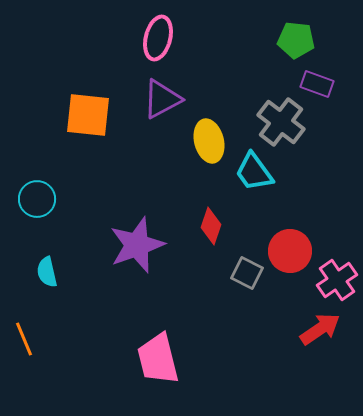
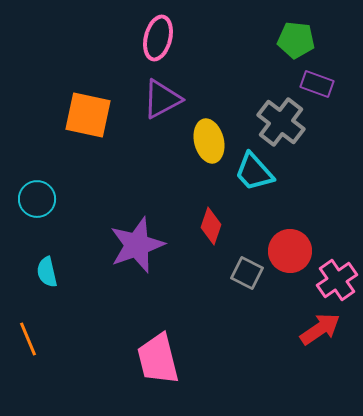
orange square: rotated 6 degrees clockwise
cyan trapezoid: rotated 6 degrees counterclockwise
orange line: moved 4 px right
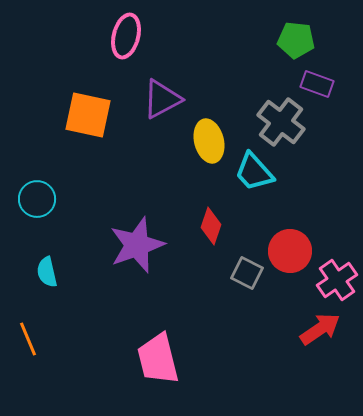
pink ellipse: moved 32 px left, 2 px up
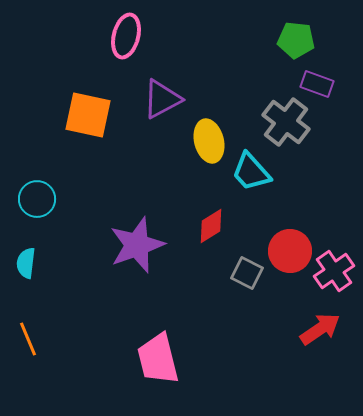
gray cross: moved 5 px right
cyan trapezoid: moved 3 px left
red diamond: rotated 39 degrees clockwise
cyan semicircle: moved 21 px left, 9 px up; rotated 20 degrees clockwise
pink cross: moved 3 px left, 9 px up
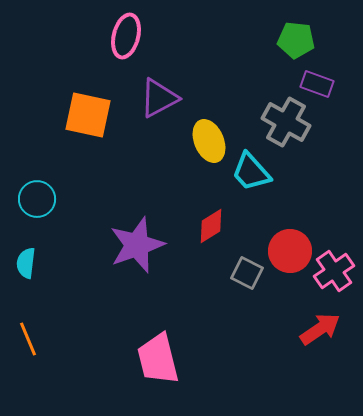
purple triangle: moved 3 px left, 1 px up
gray cross: rotated 9 degrees counterclockwise
yellow ellipse: rotated 9 degrees counterclockwise
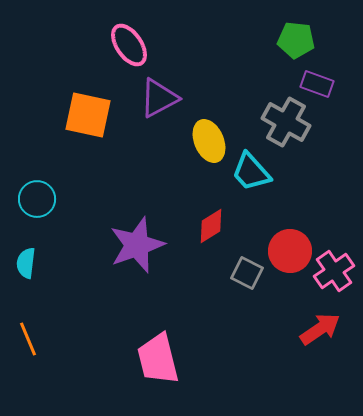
pink ellipse: moved 3 px right, 9 px down; rotated 48 degrees counterclockwise
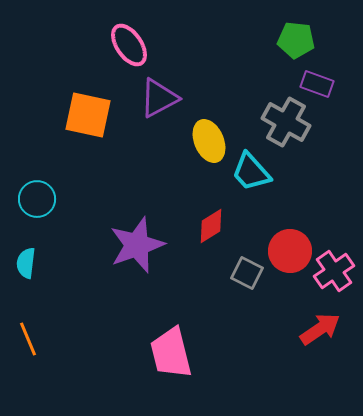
pink trapezoid: moved 13 px right, 6 px up
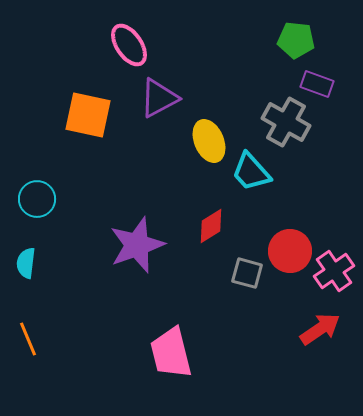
gray square: rotated 12 degrees counterclockwise
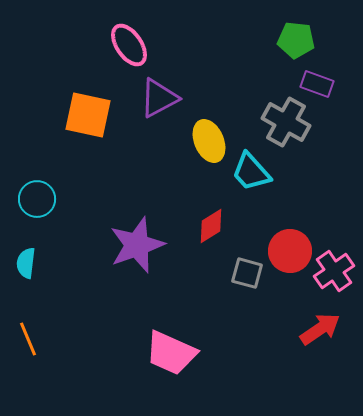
pink trapezoid: rotated 52 degrees counterclockwise
